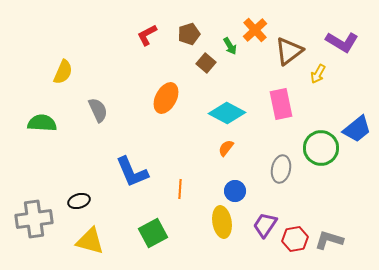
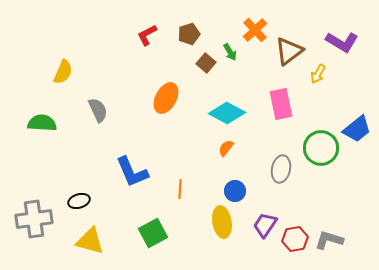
green arrow: moved 6 px down
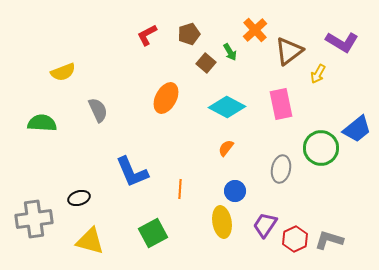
yellow semicircle: rotated 45 degrees clockwise
cyan diamond: moved 6 px up
black ellipse: moved 3 px up
red hexagon: rotated 15 degrees counterclockwise
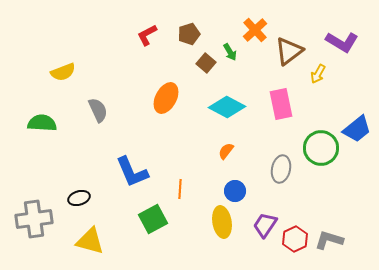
orange semicircle: moved 3 px down
green square: moved 14 px up
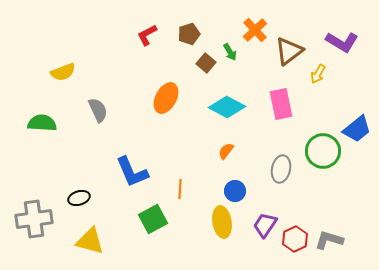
green circle: moved 2 px right, 3 px down
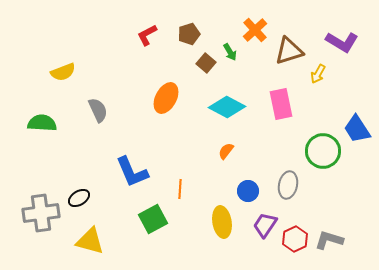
brown triangle: rotated 20 degrees clockwise
blue trapezoid: rotated 96 degrees clockwise
gray ellipse: moved 7 px right, 16 px down
blue circle: moved 13 px right
black ellipse: rotated 15 degrees counterclockwise
gray cross: moved 7 px right, 6 px up
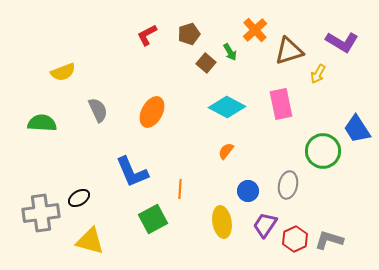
orange ellipse: moved 14 px left, 14 px down
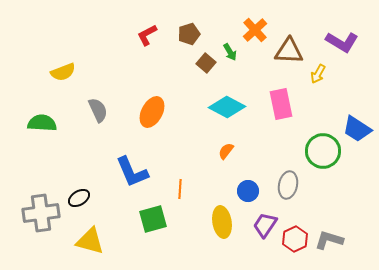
brown triangle: rotated 20 degrees clockwise
blue trapezoid: rotated 24 degrees counterclockwise
green square: rotated 12 degrees clockwise
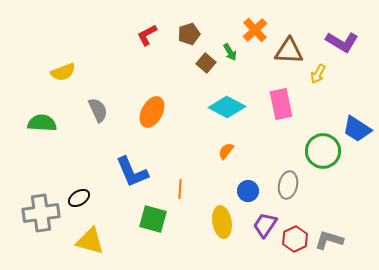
green square: rotated 32 degrees clockwise
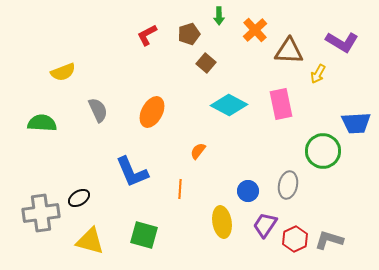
green arrow: moved 11 px left, 36 px up; rotated 30 degrees clockwise
cyan diamond: moved 2 px right, 2 px up
blue trapezoid: moved 1 px left, 6 px up; rotated 36 degrees counterclockwise
orange semicircle: moved 28 px left
green square: moved 9 px left, 16 px down
